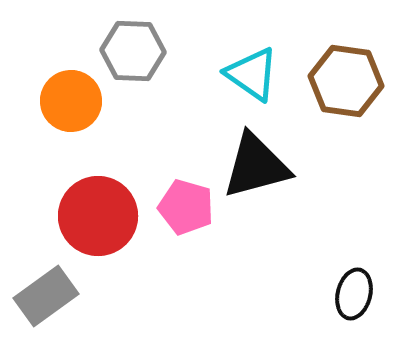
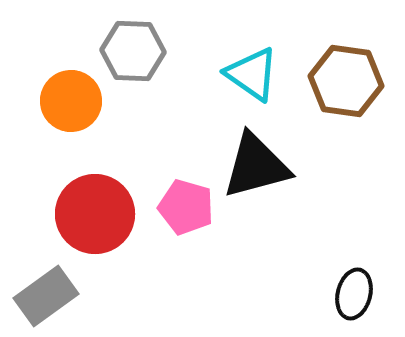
red circle: moved 3 px left, 2 px up
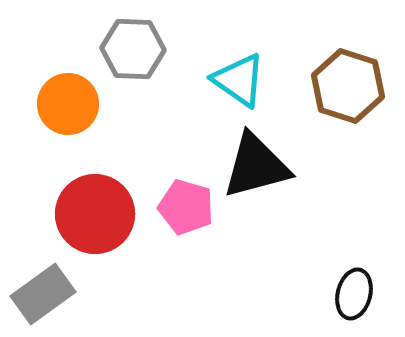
gray hexagon: moved 2 px up
cyan triangle: moved 13 px left, 6 px down
brown hexagon: moved 2 px right, 5 px down; rotated 10 degrees clockwise
orange circle: moved 3 px left, 3 px down
gray rectangle: moved 3 px left, 2 px up
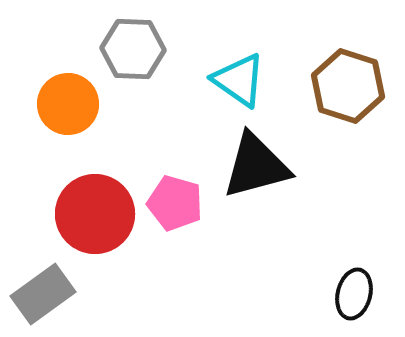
pink pentagon: moved 11 px left, 4 px up
